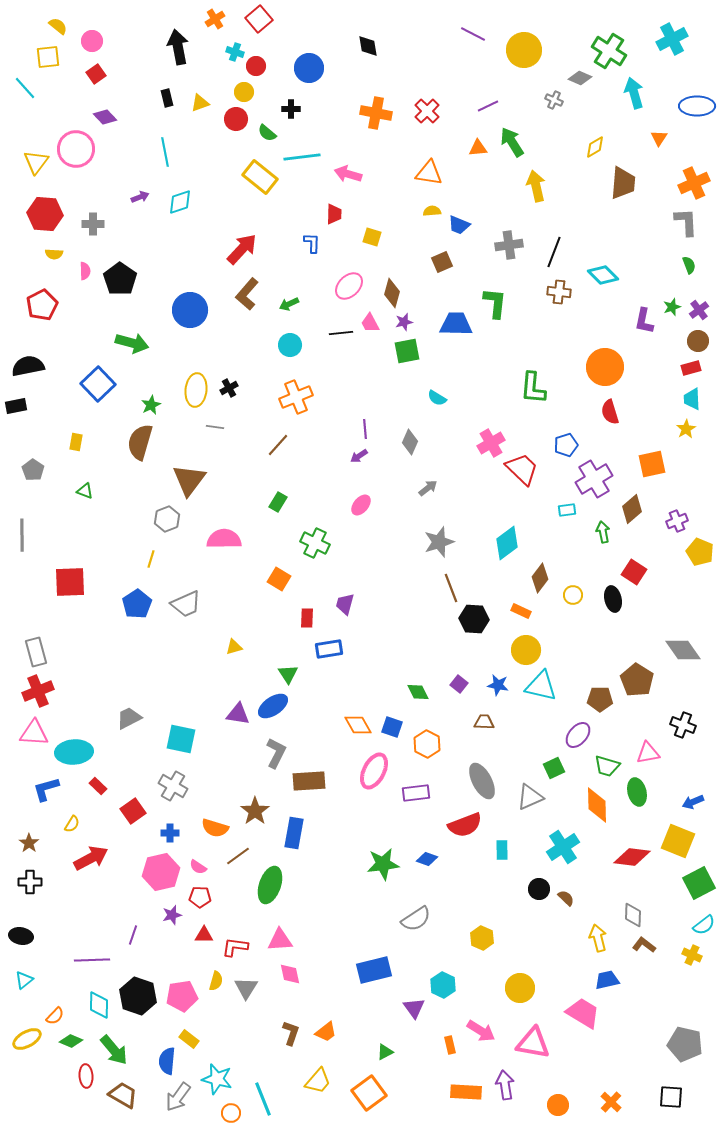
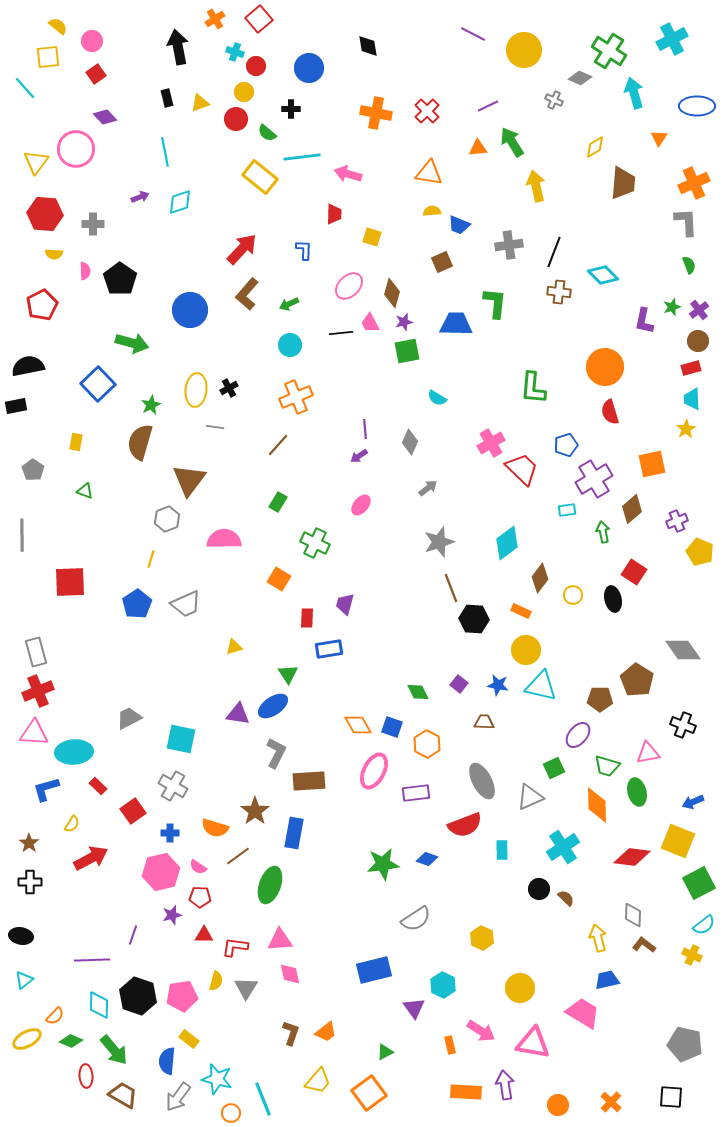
blue L-shape at (312, 243): moved 8 px left, 7 px down
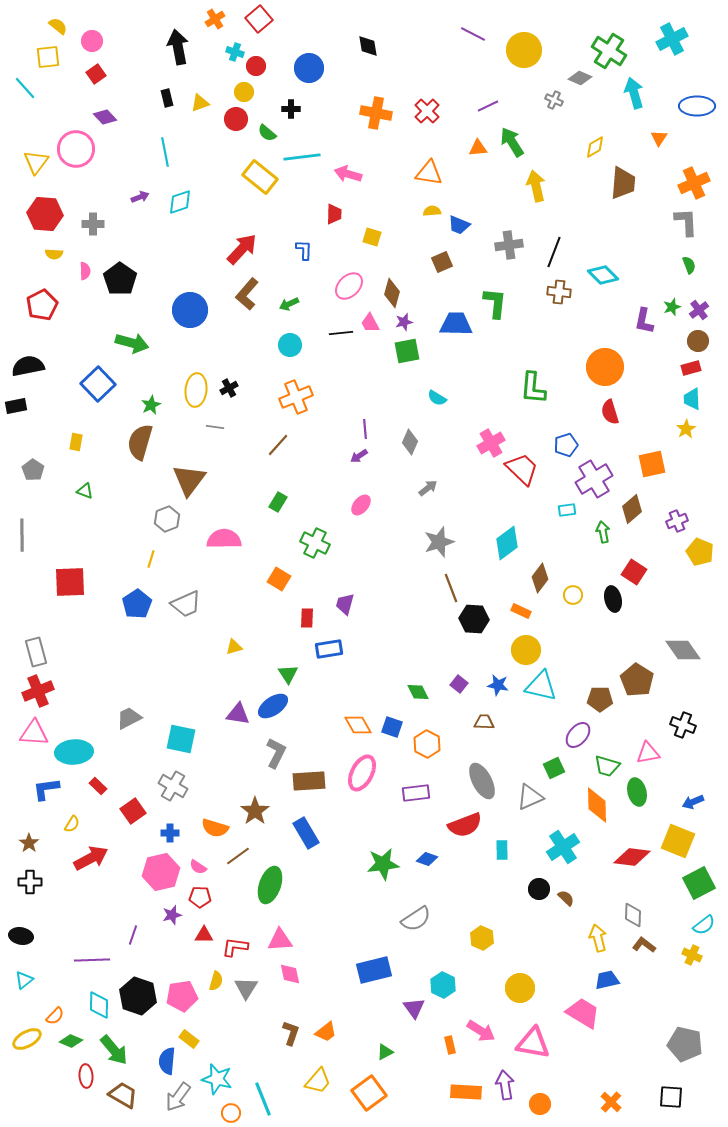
pink ellipse at (374, 771): moved 12 px left, 2 px down
blue L-shape at (46, 789): rotated 8 degrees clockwise
blue rectangle at (294, 833): moved 12 px right; rotated 40 degrees counterclockwise
orange circle at (558, 1105): moved 18 px left, 1 px up
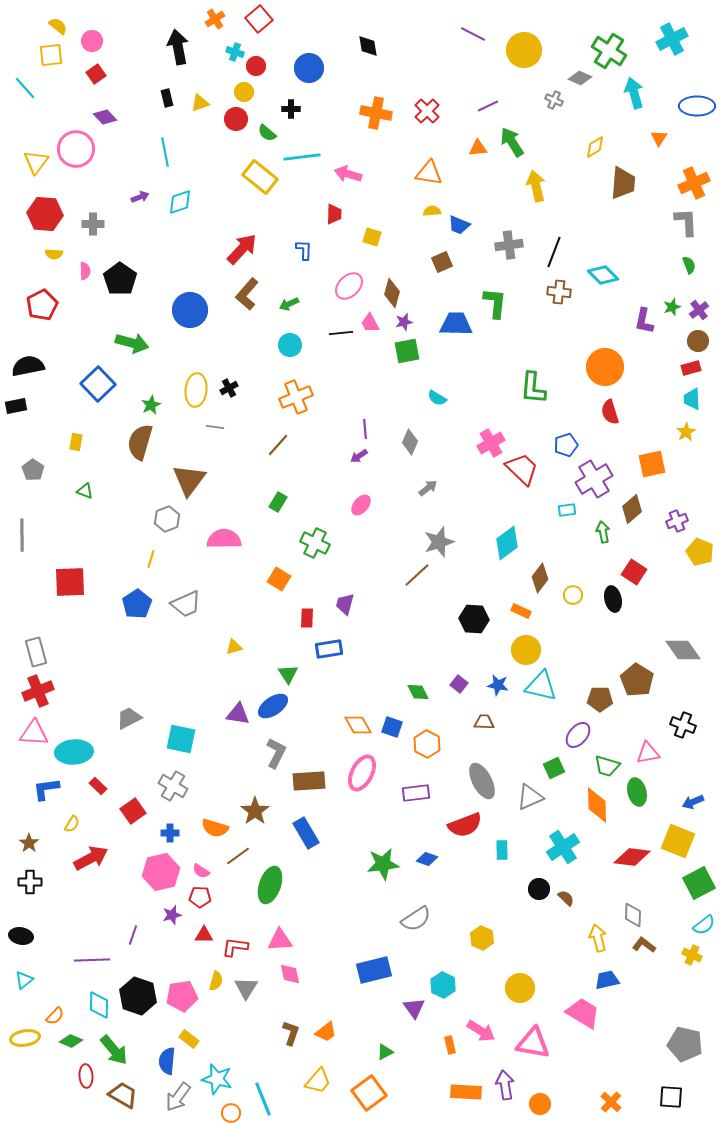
yellow square at (48, 57): moved 3 px right, 2 px up
yellow star at (686, 429): moved 3 px down
brown line at (451, 588): moved 34 px left, 13 px up; rotated 68 degrees clockwise
pink semicircle at (198, 867): moved 3 px right, 4 px down
yellow ellipse at (27, 1039): moved 2 px left, 1 px up; rotated 20 degrees clockwise
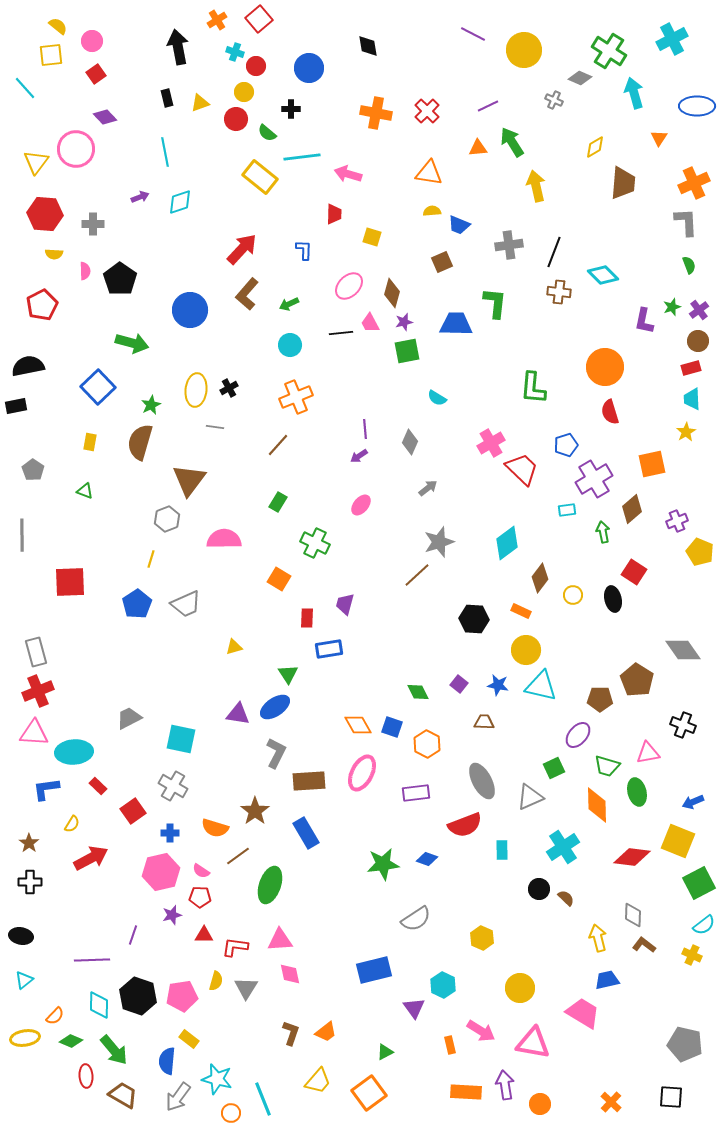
orange cross at (215, 19): moved 2 px right, 1 px down
blue square at (98, 384): moved 3 px down
yellow rectangle at (76, 442): moved 14 px right
blue ellipse at (273, 706): moved 2 px right, 1 px down
